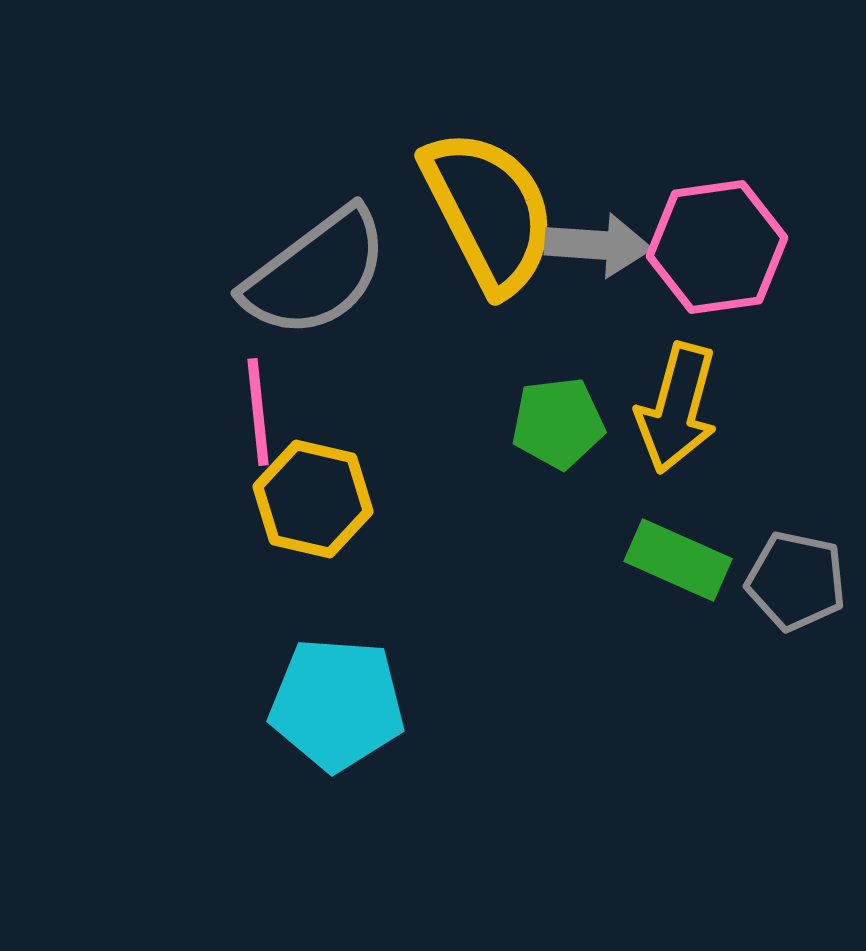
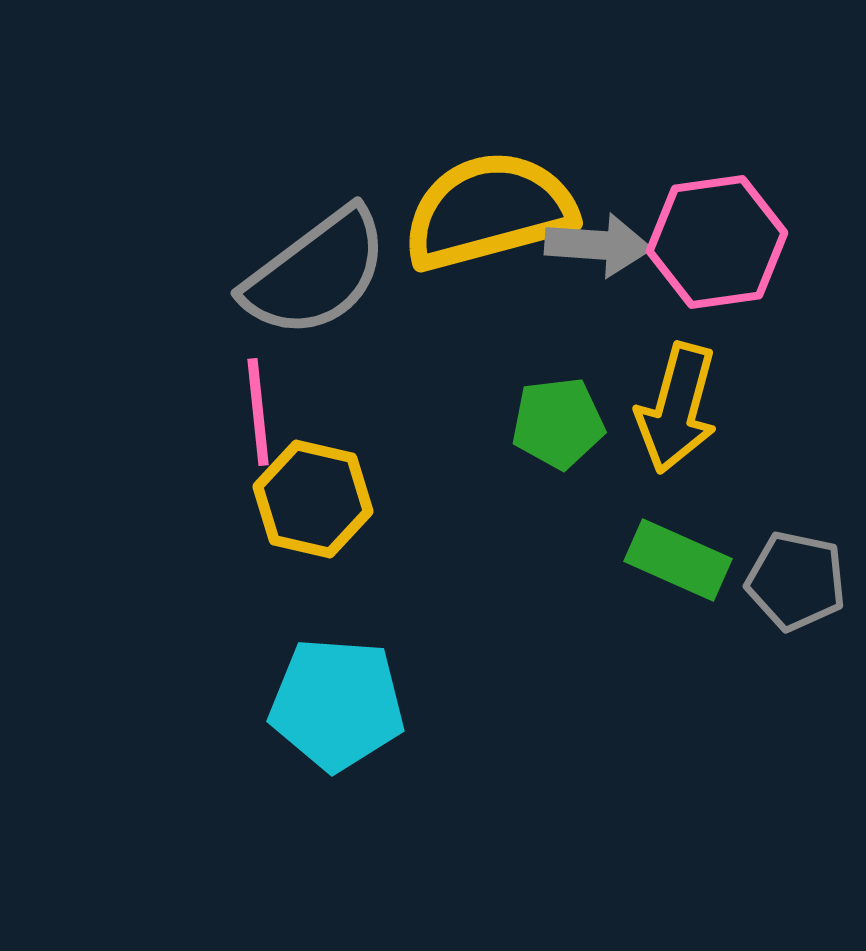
yellow semicircle: rotated 78 degrees counterclockwise
pink hexagon: moved 5 px up
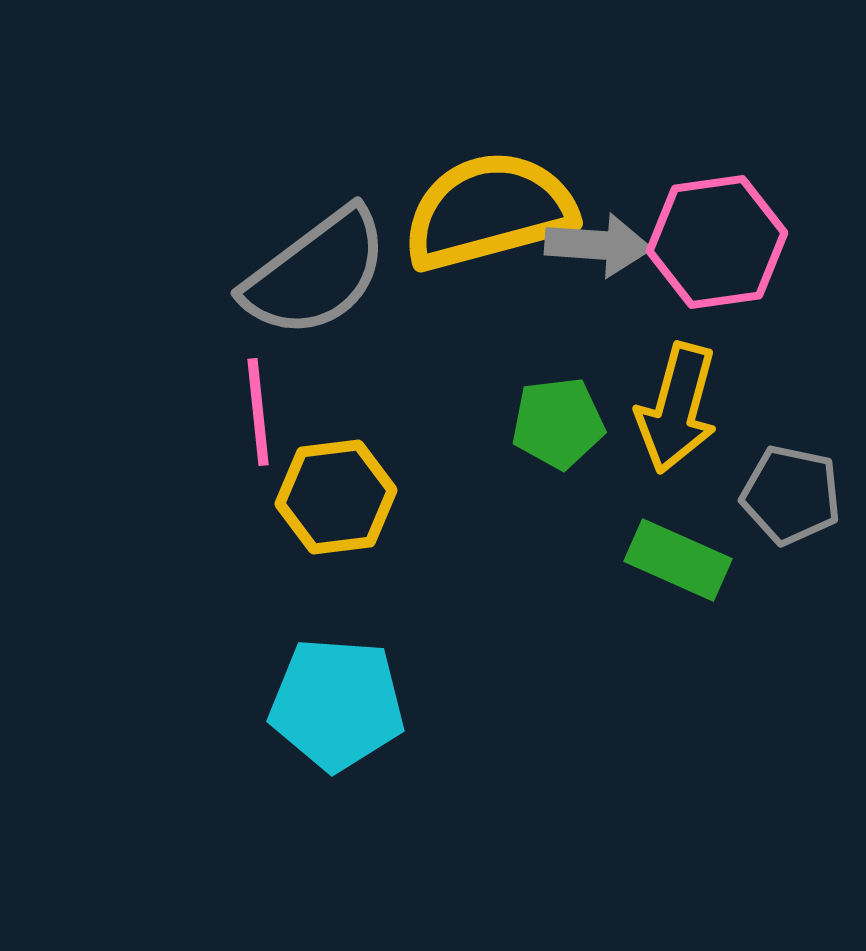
yellow hexagon: moved 23 px right, 2 px up; rotated 20 degrees counterclockwise
gray pentagon: moved 5 px left, 86 px up
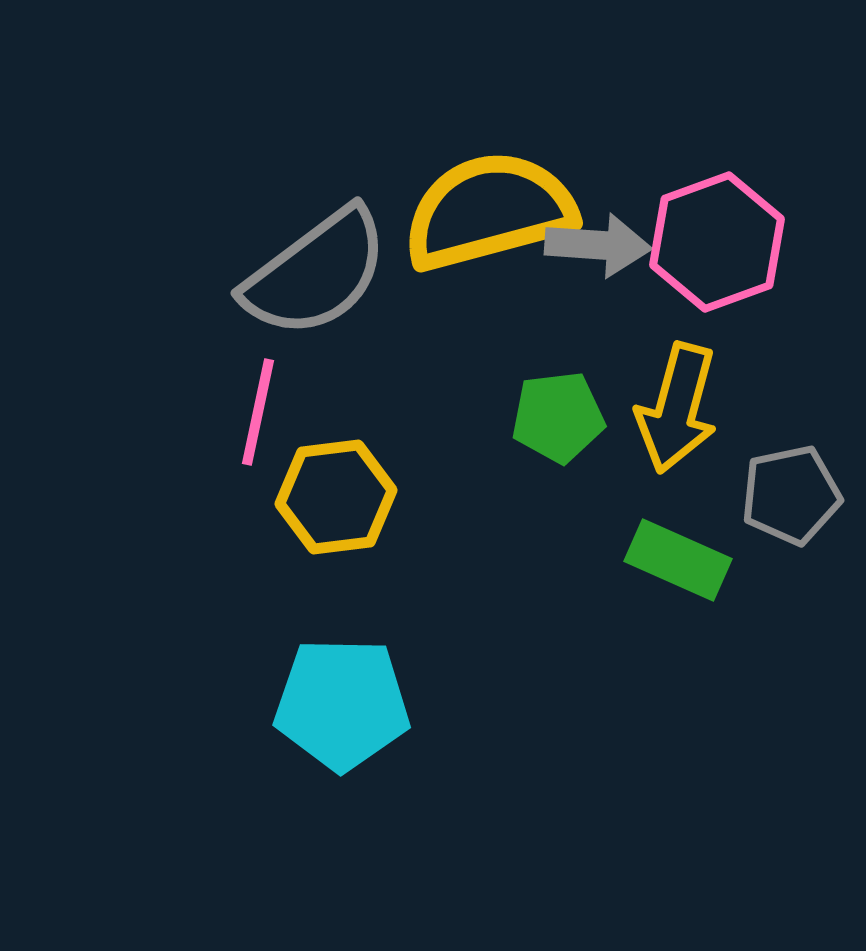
pink hexagon: rotated 12 degrees counterclockwise
pink line: rotated 18 degrees clockwise
green pentagon: moved 6 px up
gray pentagon: rotated 24 degrees counterclockwise
cyan pentagon: moved 5 px right; rotated 3 degrees counterclockwise
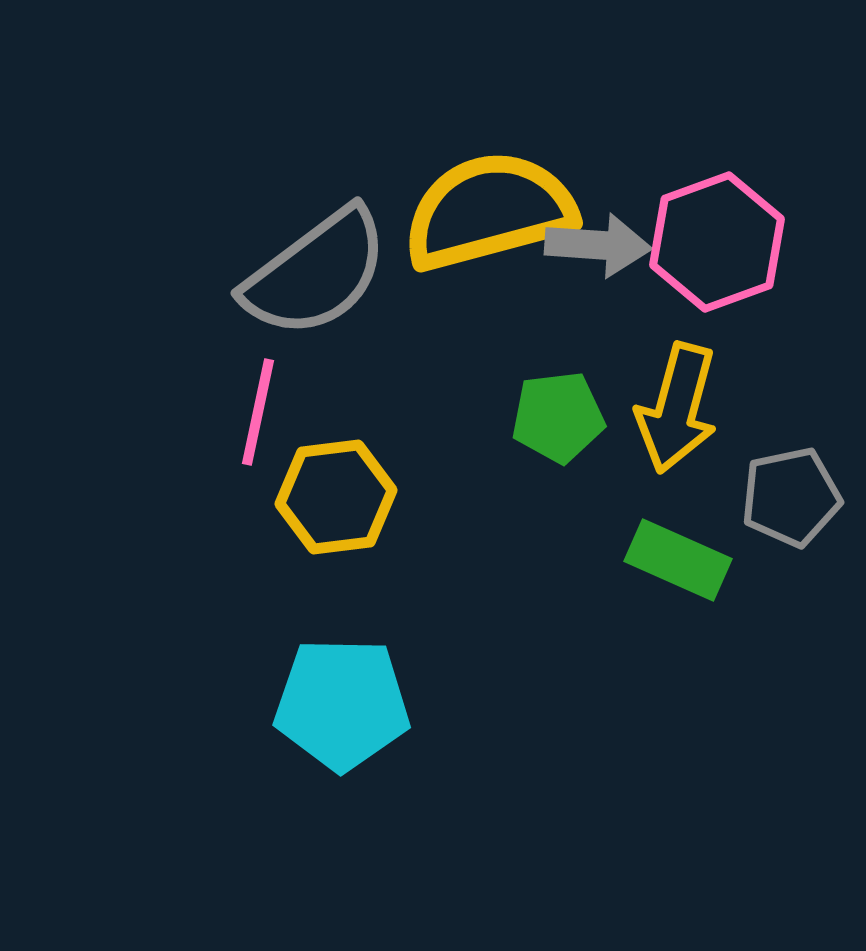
gray pentagon: moved 2 px down
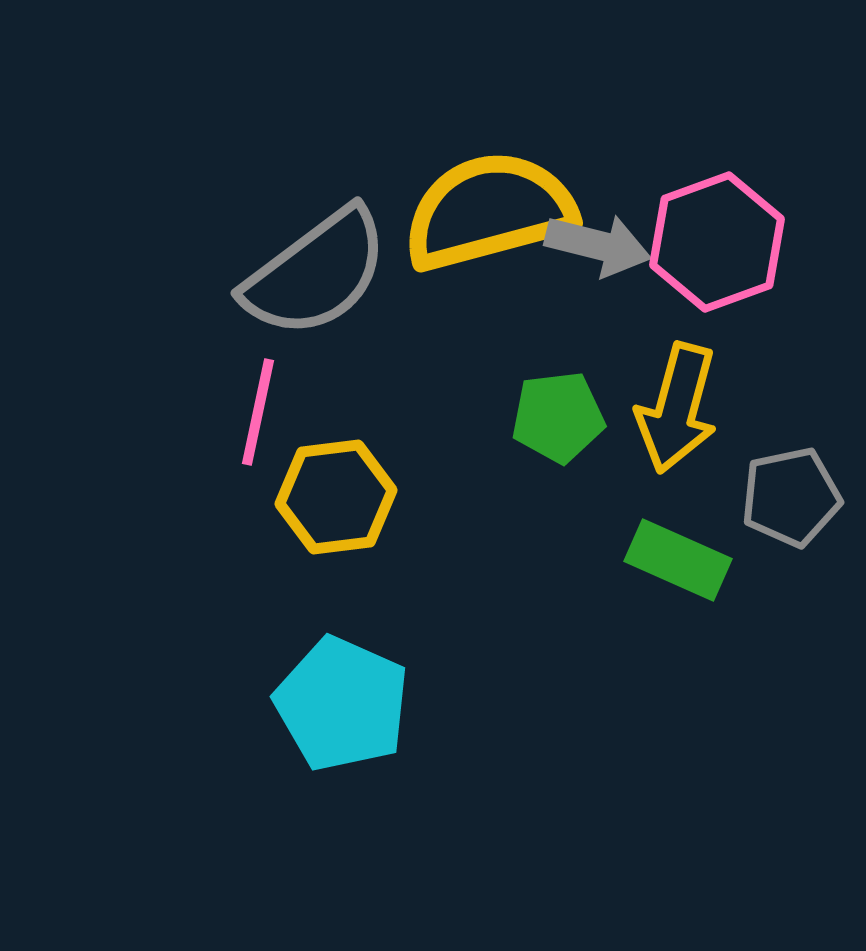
gray arrow: rotated 10 degrees clockwise
cyan pentagon: rotated 23 degrees clockwise
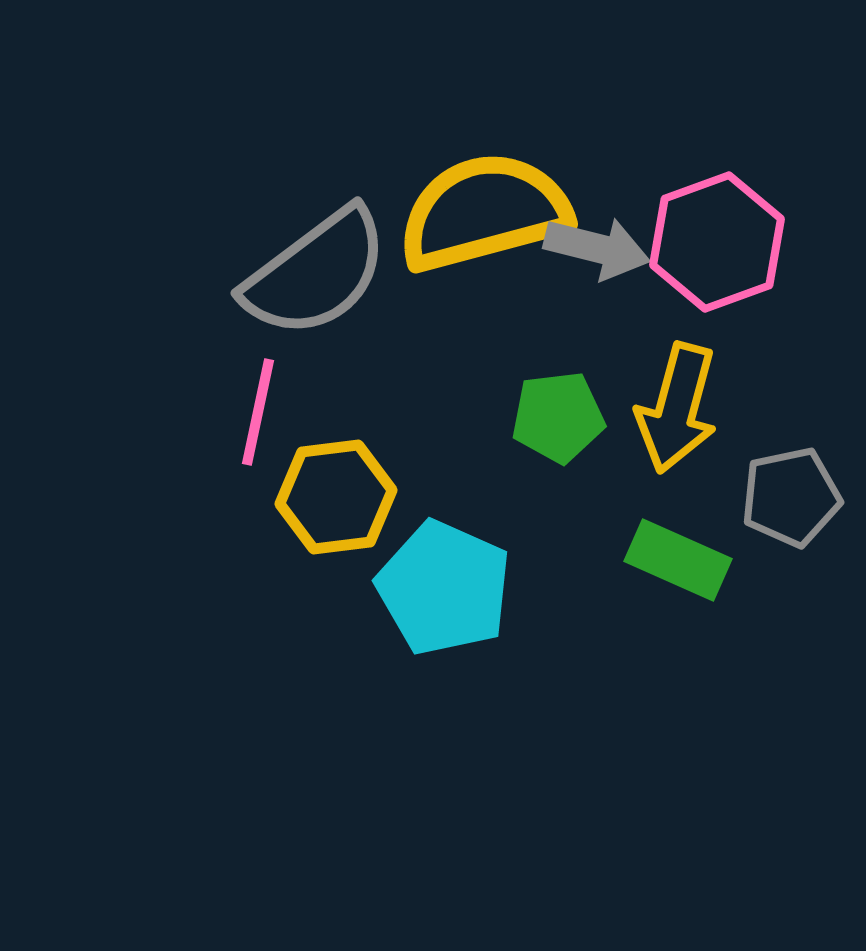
yellow semicircle: moved 5 px left, 1 px down
gray arrow: moved 1 px left, 3 px down
cyan pentagon: moved 102 px right, 116 px up
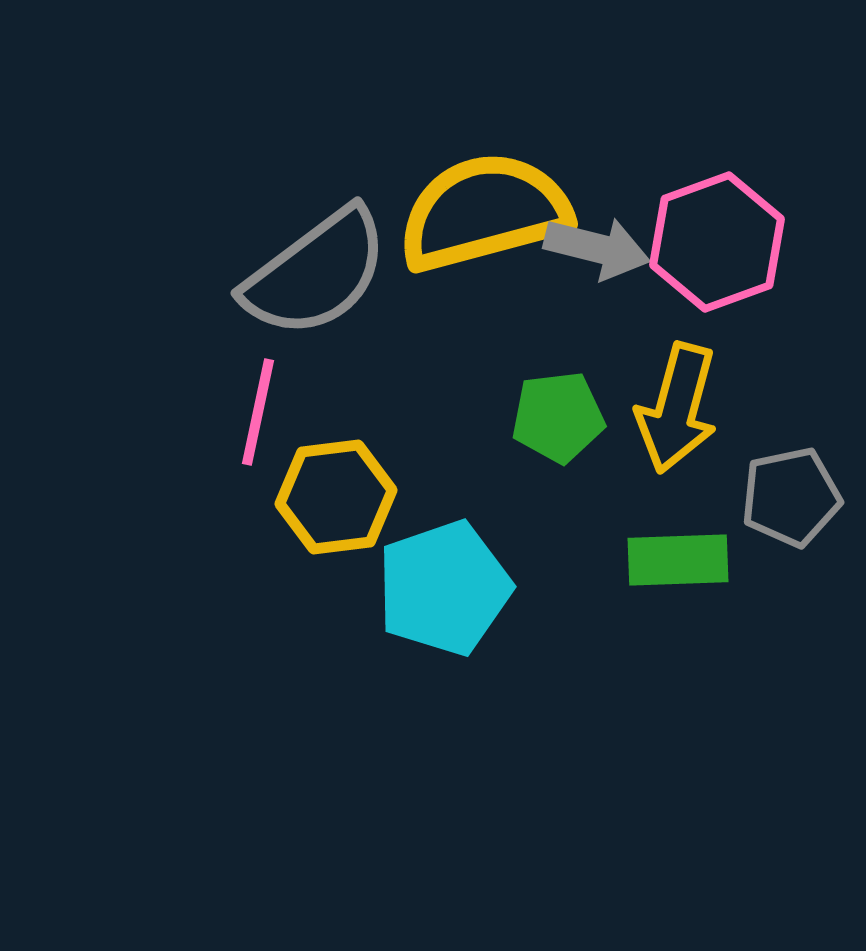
green rectangle: rotated 26 degrees counterclockwise
cyan pentagon: rotated 29 degrees clockwise
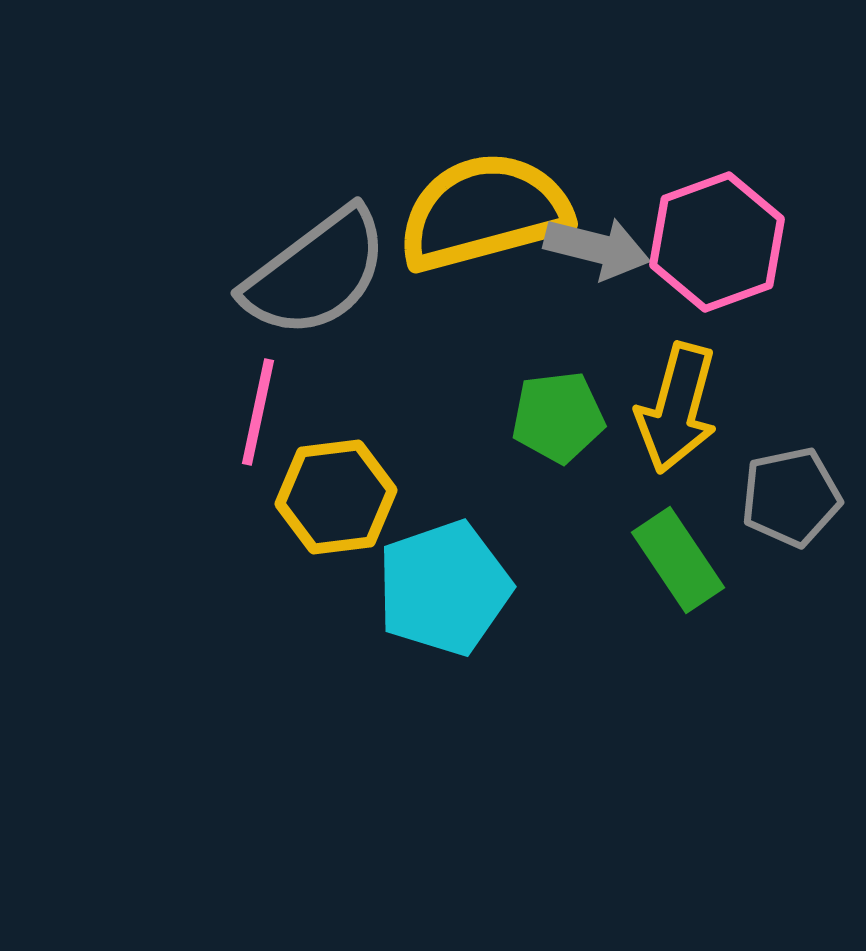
green rectangle: rotated 58 degrees clockwise
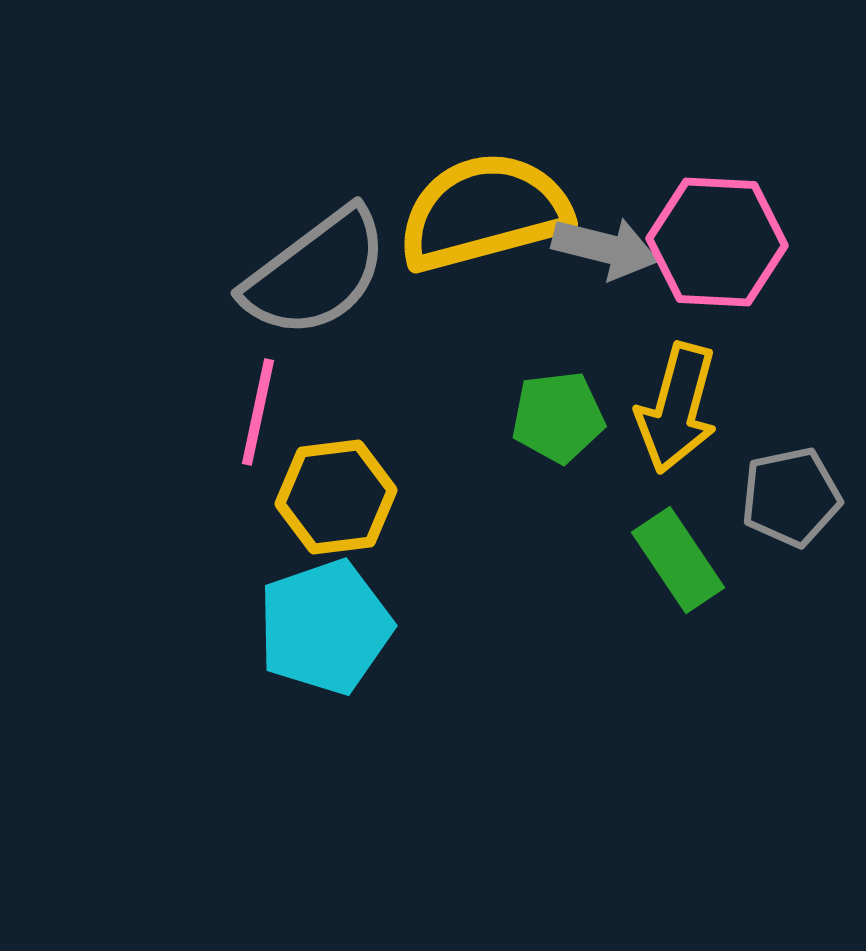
pink hexagon: rotated 23 degrees clockwise
gray arrow: moved 8 px right
cyan pentagon: moved 119 px left, 39 px down
